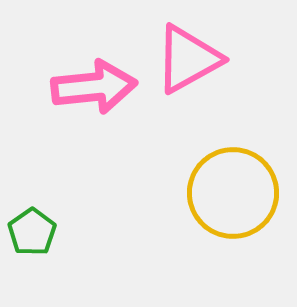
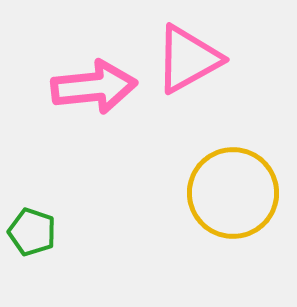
green pentagon: rotated 18 degrees counterclockwise
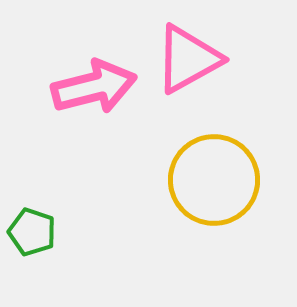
pink arrow: rotated 8 degrees counterclockwise
yellow circle: moved 19 px left, 13 px up
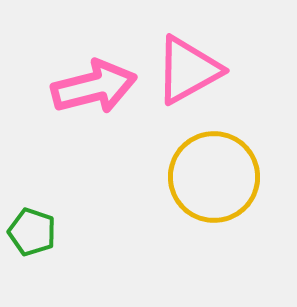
pink triangle: moved 11 px down
yellow circle: moved 3 px up
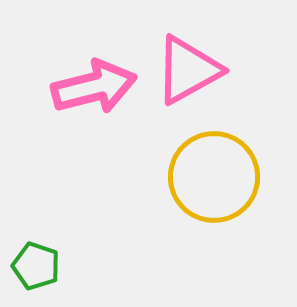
green pentagon: moved 4 px right, 34 px down
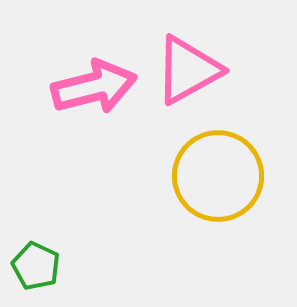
yellow circle: moved 4 px right, 1 px up
green pentagon: rotated 6 degrees clockwise
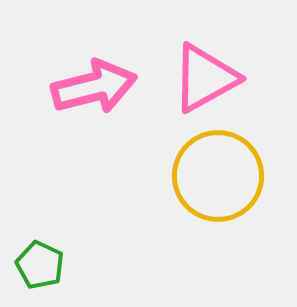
pink triangle: moved 17 px right, 8 px down
green pentagon: moved 4 px right, 1 px up
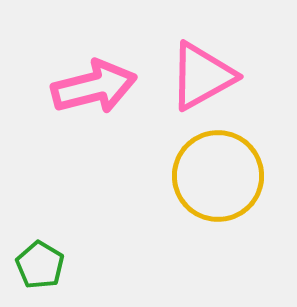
pink triangle: moved 3 px left, 2 px up
green pentagon: rotated 6 degrees clockwise
